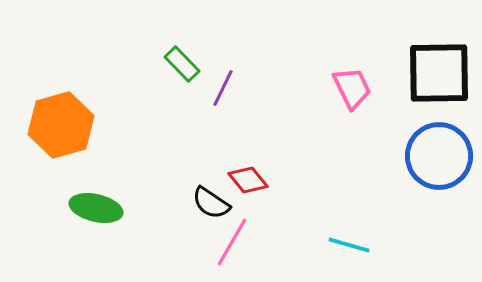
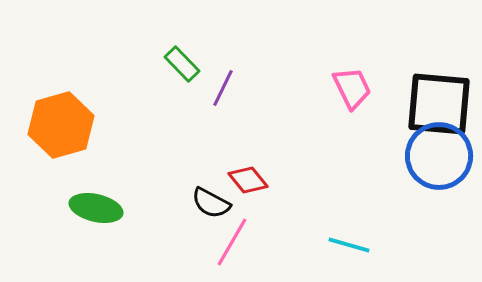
black square: moved 31 px down; rotated 6 degrees clockwise
black semicircle: rotated 6 degrees counterclockwise
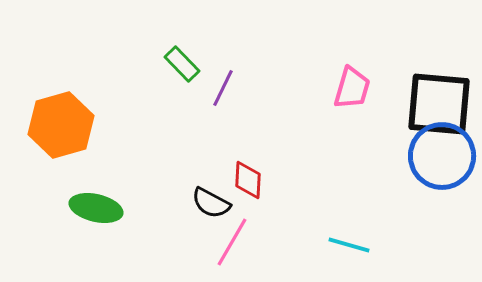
pink trapezoid: rotated 42 degrees clockwise
blue circle: moved 3 px right
red diamond: rotated 42 degrees clockwise
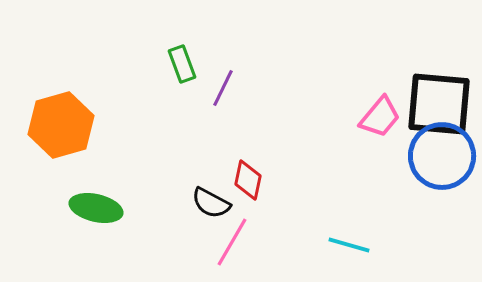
green rectangle: rotated 24 degrees clockwise
pink trapezoid: moved 28 px right, 29 px down; rotated 24 degrees clockwise
red diamond: rotated 9 degrees clockwise
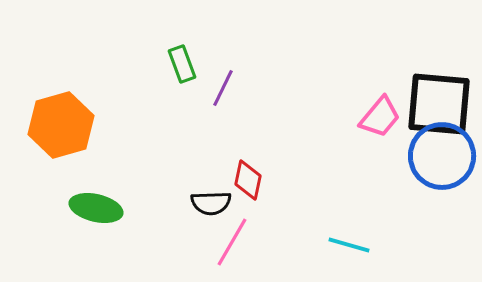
black semicircle: rotated 30 degrees counterclockwise
